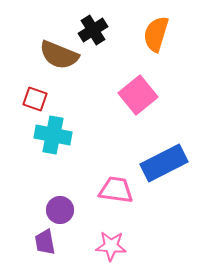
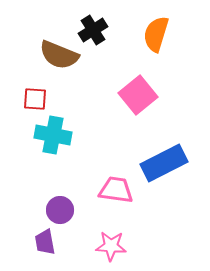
red square: rotated 15 degrees counterclockwise
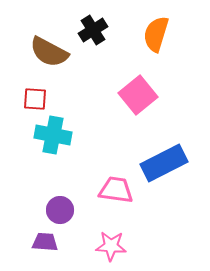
brown semicircle: moved 10 px left, 3 px up; rotated 6 degrees clockwise
purple trapezoid: rotated 104 degrees clockwise
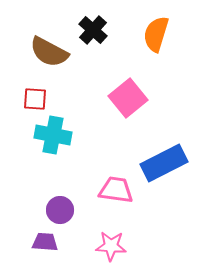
black cross: rotated 16 degrees counterclockwise
pink square: moved 10 px left, 3 px down
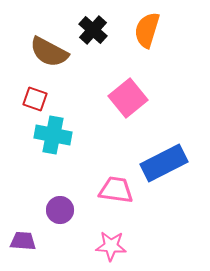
orange semicircle: moved 9 px left, 4 px up
red square: rotated 15 degrees clockwise
purple trapezoid: moved 22 px left, 1 px up
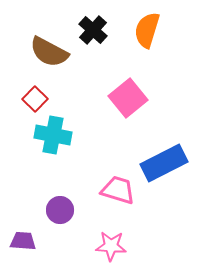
red square: rotated 25 degrees clockwise
pink trapezoid: moved 2 px right; rotated 9 degrees clockwise
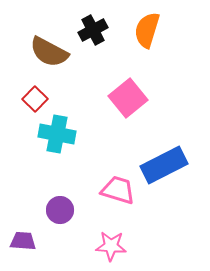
black cross: rotated 20 degrees clockwise
cyan cross: moved 4 px right, 1 px up
blue rectangle: moved 2 px down
